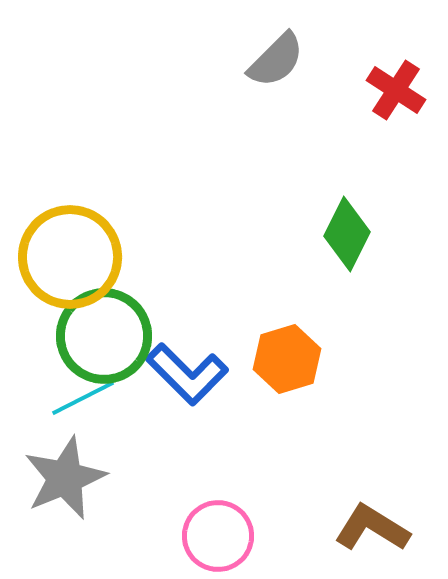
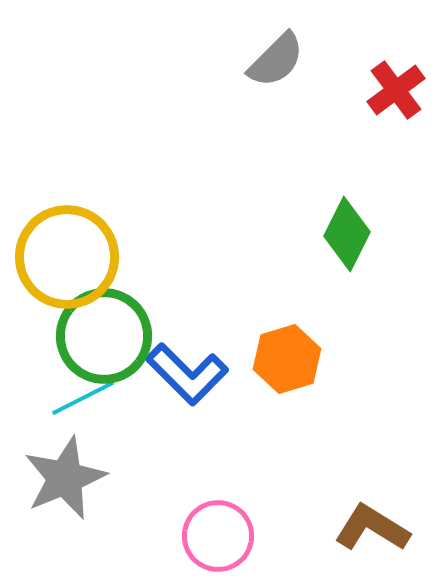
red cross: rotated 20 degrees clockwise
yellow circle: moved 3 px left
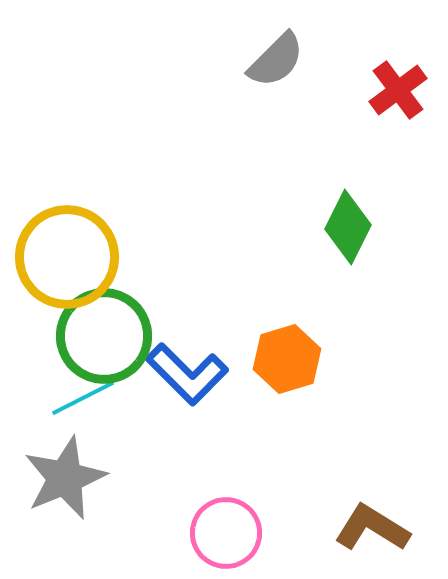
red cross: moved 2 px right
green diamond: moved 1 px right, 7 px up
pink circle: moved 8 px right, 3 px up
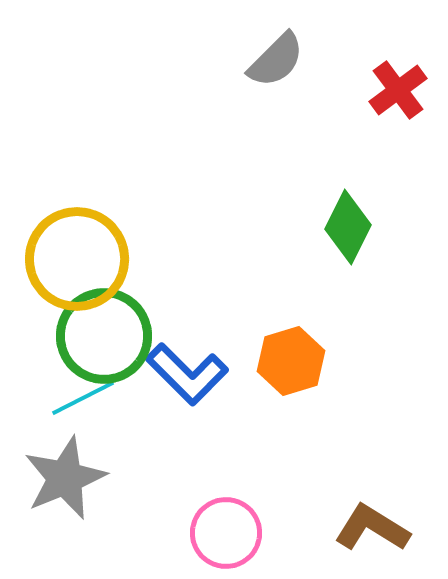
yellow circle: moved 10 px right, 2 px down
orange hexagon: moved 4 px right, 2 px down
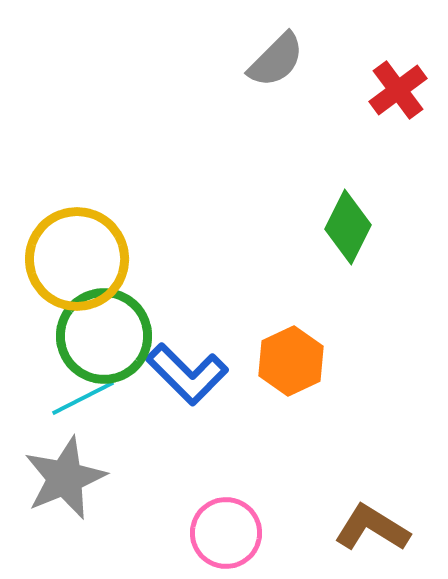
orange hexagon: rotated 8 degrees counterclockwise
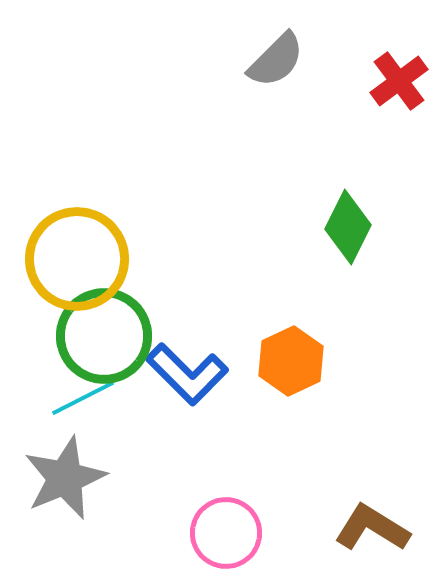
red cross: moved 1 px right, 9 px up
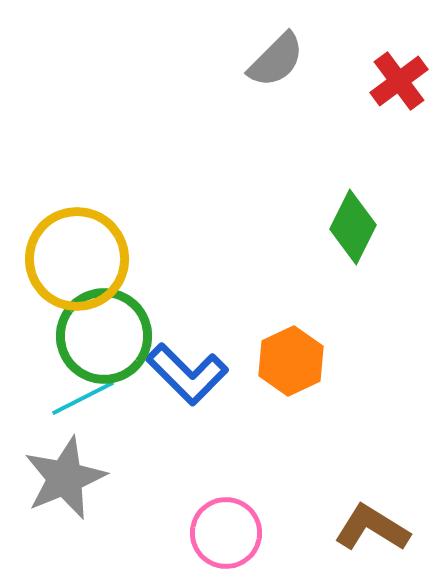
green diamond: moved 5 px right
